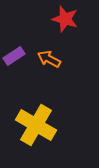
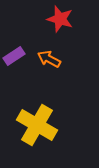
red star: moved 5 px left
yellow cross: moved 1 px right
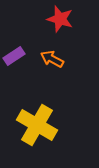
orange arrow: moved 3 px right
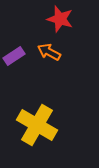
orange arrow: moved 3 px left, 7 px up
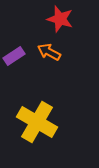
yellow cross: moved 3 px up
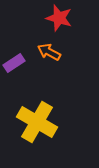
red star: moved 1 px left, 1 px up
purple rectangle: moved 7 px down
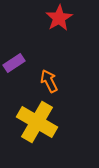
red star: rotated 24 degrees clockwise
orange arrow: moved 29 px down; rotated 35 degrees clockwise
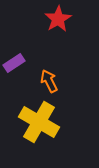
red star: moved 1 px left, 1 px down
yellow cross: moved 2 px right
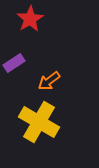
red star: moved 28 px left
orange arrow: rotated 100 degrees counterclockwise
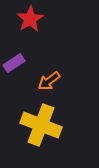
yellow cross: moved 2 px right, 3 px down; rotated 9 degrees counterclockwise
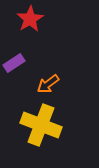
orange arrow: moved 1 px left, 3 px down
